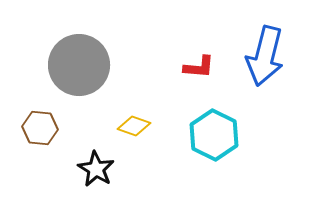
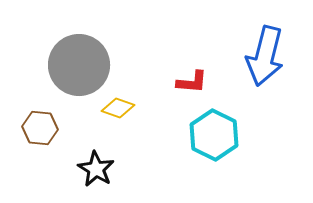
red L-shape: moved 7 px left, 15 px down
yellow diamond: moved 16 px left, 18 px up
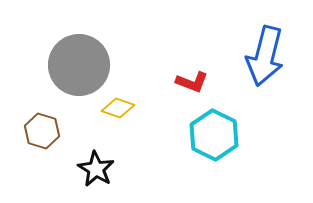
red L-shape: rotated 16 degrees clockwise
brown hexagon: moved 2 px right, 3 px down; rotated 12 degrees clockwise
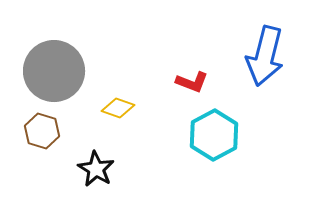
gray circle: moved 25 px left, 6 px down
cyan hexagon: rotated 6 degrees clockwise
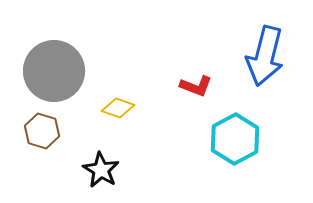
red L-shape: moved 4 px right, 4 px down
cyan hexagon: moved 21 px right, 4 px down
black star: moved 5 px right, 1 px down
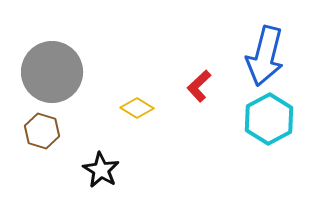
gray circle: moved 2 px left, 1 px down
red L-shape: moved 3 px right; rotated 116 degrees clockwise
yellow diamond: moved 19 px right; rotated 12 degrees clockwise
cyan hexagon: moved 34 px right, 20 px up
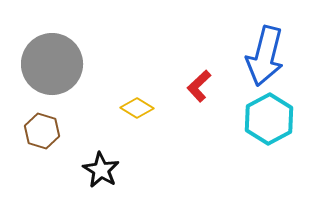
gray circle: moved 8 px up
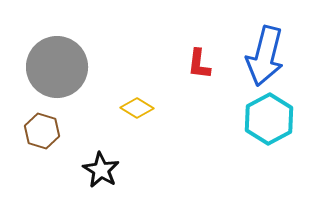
gray circle: moved 5 px right, 3 px down
red L-shape: moved 22 px up; rotated 40 degrees counterclockwise
